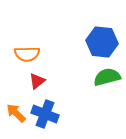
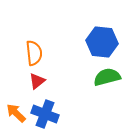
orange semicircle: moved 7 px right, 1 px up; rotated 95 degrees counterclockwise
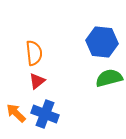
green semicircle: moved 2 px right, 1 px down
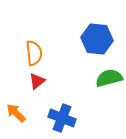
blue hexagon: moved 5 px left, 3 px up
blue cross: moved 17 px right, 4 px down
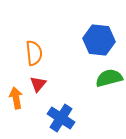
blue hexagon: moved 2 px right, 1 px down
red triangle: moved 1 px right, 3 px down; rotated 12 degrees counterclockwise
orange arrow: moved 15 px up; rotated 35 degrees clockwise
blue cross: moved 1 px left; rotated 12 degrees clockwise
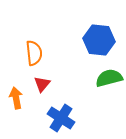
red triangle: moved 4 px right
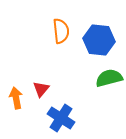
orange semicircle: moved 27 px right, 22 px up
red triangle: moved 1 px left, 5 px down
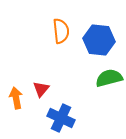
blue cross: rotated 8 degrees counterclockwise
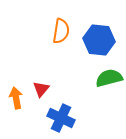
orange semicircle: rotated 15 degrees clockwise
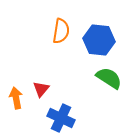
green semicircle: rotated 48 degrees clockwise
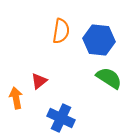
red triangle: moved 2 px left, 8 px up; rotated 12 degrees clockwise
